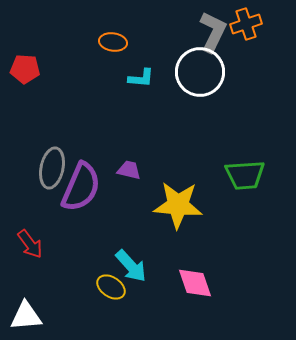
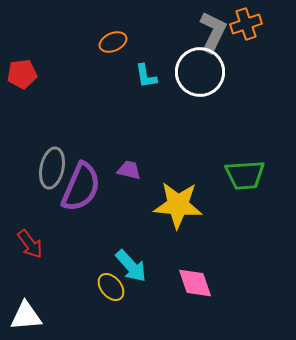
orange ellipse: rotated 32 degrees counterclockwise
red pentagon: moved 3 px left, 5 px down; rotated 12 degrees counterclockwise
cyan L-shape: moved 5 px right, 2 px up; rotated 76 degrees clockwise
yellow ellipse: rotated 16 degrees clockwise
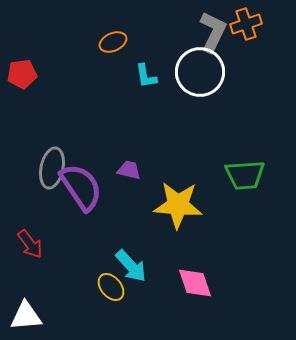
purple semicircle: rotated 57 degrees counterclockwise
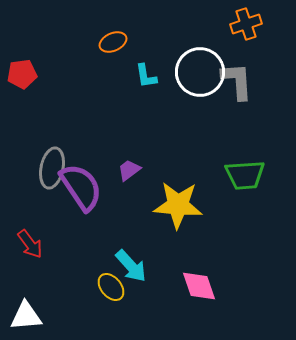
gray L-shape: moved 24 px right, 49 px down; rotated 30 degrees counterclockwise
purple trapezoid: rotated 50 degrees counterclockwise
pink diamond: moved 4 px right, 3 px down
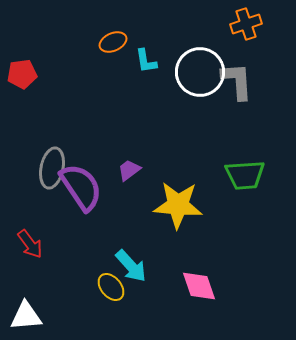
cyan L-shape: moved 15 px up
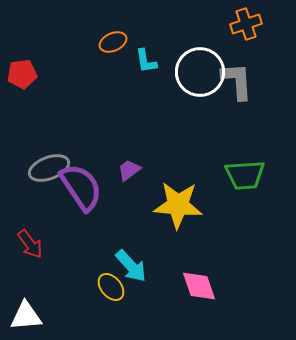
gray ellipse: moved 3 px left; rotated 57 degrees clockwise
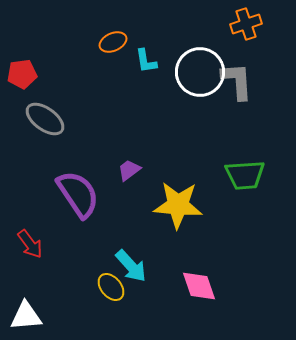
gray ellipse: moved 4 px left, 49 px up; rotated 57 degrees clockwise
purple semicircle: moved 3 px left, 7 px down
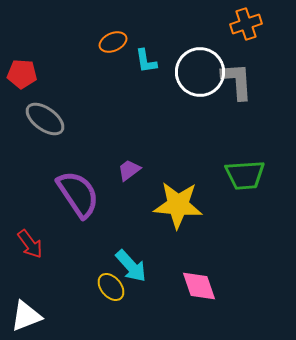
red pentagon: rotated 12 degrees clockwise
white triangle: rotated 16 degrees counterclockwise
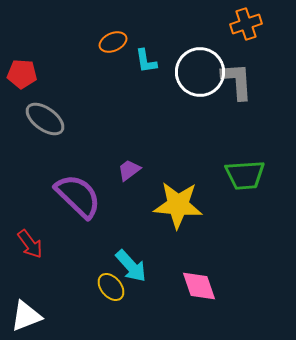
purple semicircle: moved 2 px down; rotated 12 degrees counterclockwise
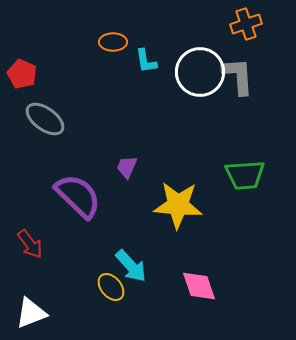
orange ellipse: rotated 24 degrees clockwise
red pentagon: rotated 20 degrees clockwise
gray L-shape: moved 1 px right, 5 px up
purple trapezoid: moved 2 px left, 3 px up; rotated 30 degrees counterclockwise
white triangle: moved 5 px right, 3 px up
